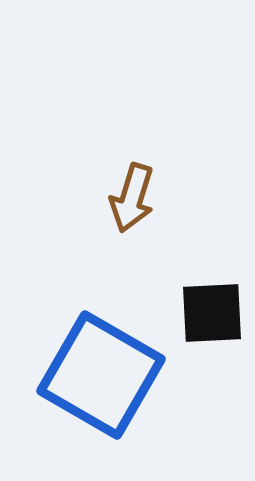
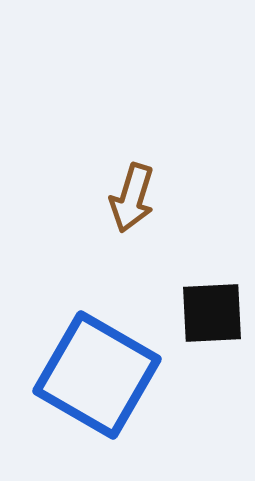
blue square: moved 4 px left
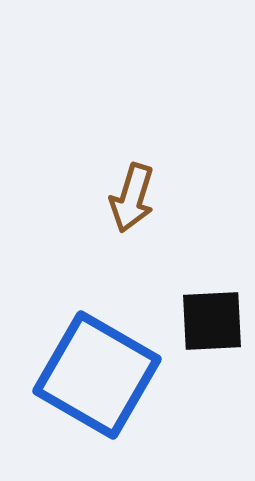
black square: moved 8 px down
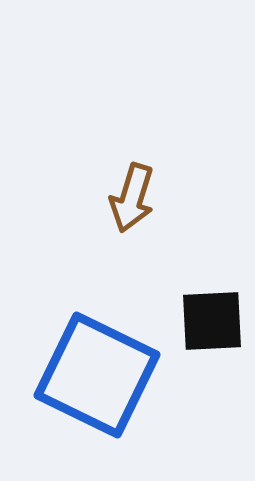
blue square: rotated 4 degrees counterclockwise
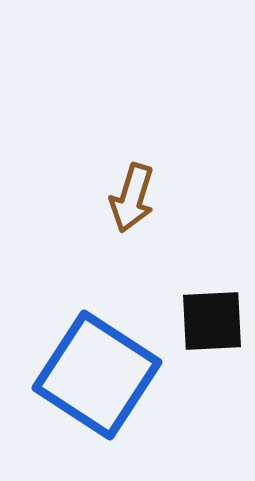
blue square: rotated 7 degrees clockwise
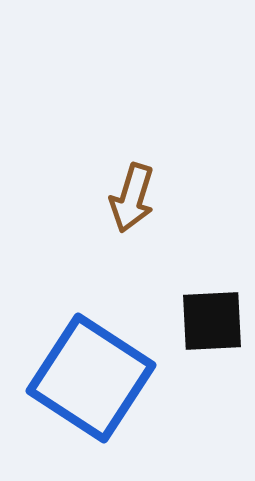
blue square: moved 6 px left, 3 px down
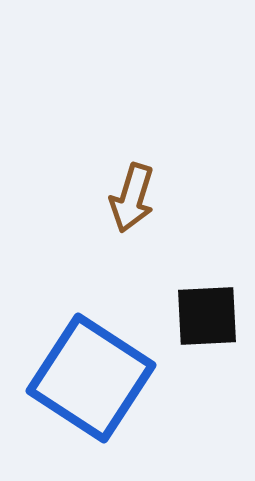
black square: moved 5 px left, 5 px up
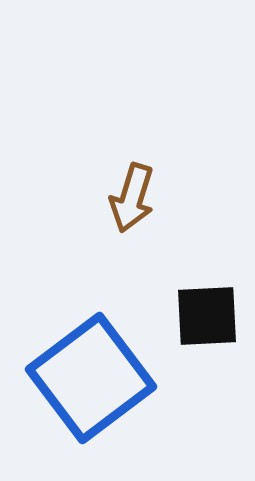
blue square: rotated 20 degrees clockwise
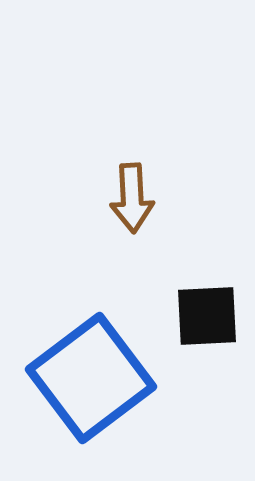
brown arrow: rotated 20 degrees counterclockwise
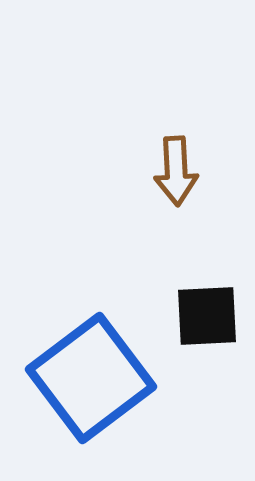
brown arrow: moved 44 px right, 27 px up
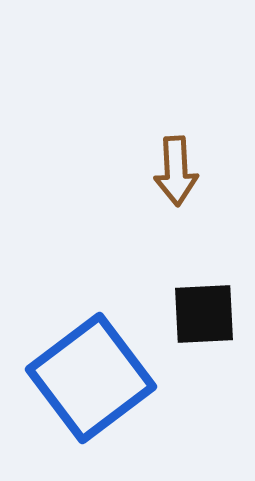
black square: moved 3 px left, 2 px up
